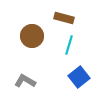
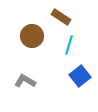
brown rectangle: moved 3 px left, 1 px up; rotated 18 degrees clockwise
blue square: moved 1 px right, 1 px up
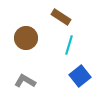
brown circle: moved 6 px left, 2 px down
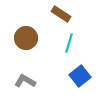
brown rectangle: moved 3 px up
cyan line: moved 2 px up
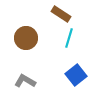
cyan line: moved 5 px up
blue square: moved 4 px left, 1 px up
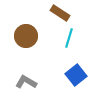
brown rectangle: moved 1 px left, 1 px up
brown circle: moved 2 px up
gray L-shape: moved 1 px right, 1 px down
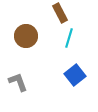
brown rectangle: rotated 30 degrees clockwise
blue square: moved 1 px left
gray L-shape: moved 8 px left; rotated 40 degrees clockwise
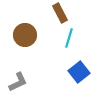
brown circle: moved 1 px left, 1 px up
blue square: moved 4 px right, 3 px up
gray L-shape: rotated 85 degrees clockwise
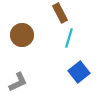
brown circle: moved 3 px left
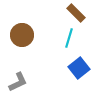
brown rectangle: moved 16 px right; rotated 18 degrees counterclockwise
blue square: moved 4 px up
